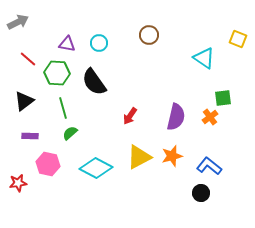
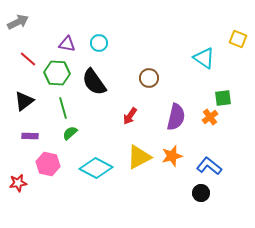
brown circle: moved 43 px down
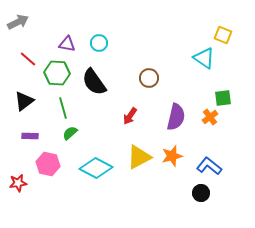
yellow square: moved 15 px left, 4 px up
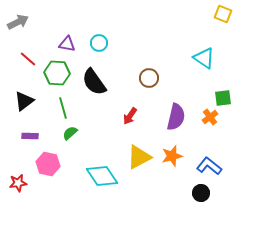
yellow square: moved 21 px up
cyan diamond: moved 6 px right, 8 px down; rotated 28 degrees clockwise
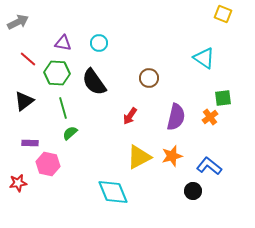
purple triangle: moved 4 px left, 1 px up
purple rectangle: moved 7 px down
cyan diamond: moved 11 px right, 16 px down; rotated 12 degrees clockwise
black circle: moved 8 px left, 2 px up
